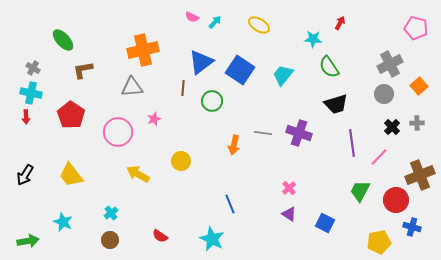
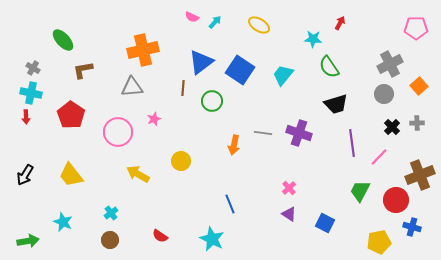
pink pentagon at (416, 28): rotated 15 degrees counterclockwise
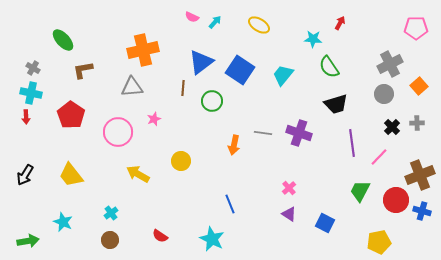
blue cross at (412, 227): moved 10 px right, 16 px up
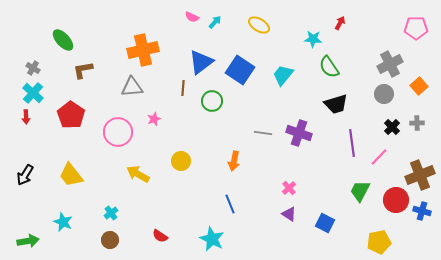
cyan cross at (31, 93): moved 2 px right; rotated 30 degrees clockwise
orange arrow at (234, 145): moved 16 px down
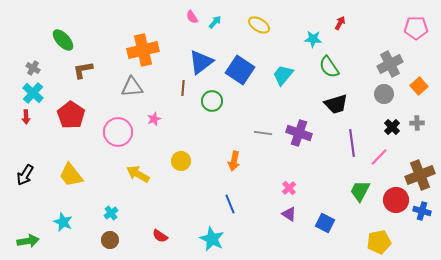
pink semicircle at (192, 17): rotated 32 degrees clockwise
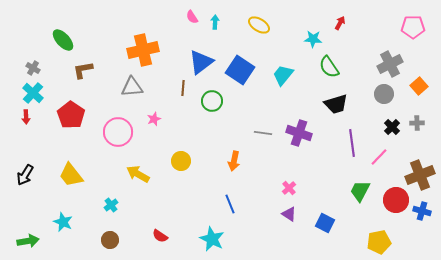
cyan arrow at (215, 22): rotated 40 degrees counterclockwise
pink pentagon at (416, 28): moved 3 px left, 1 px up
cyan cross at (111, 213): moved 8 px up
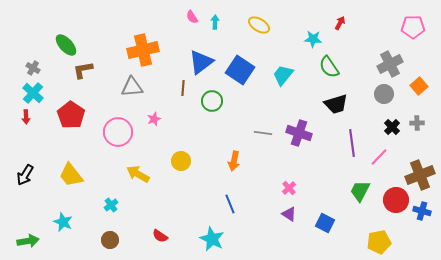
green ellipse at (63, 40): moved 3 px right, 5 px down
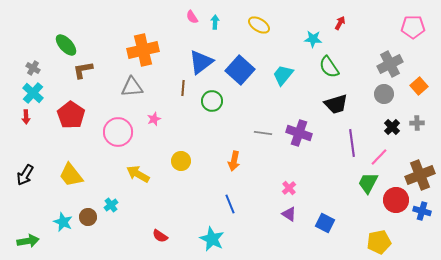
blue square at (240, 70): rotated 8 degrees clockwise
green trapezoid at (360, 191): moved 8 px right, 8 px up
brown circle at (110, 240): moved 22 px left, 23 px up
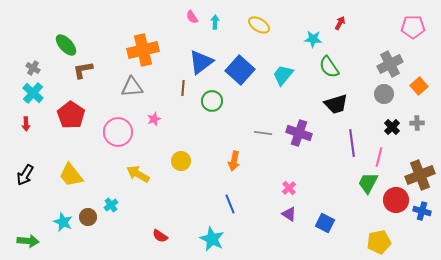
red arrow at (26, 117): moved 7 px down
pink line at (379, 157): rotated 30 degrees counterclockwise
green arrow at (28, 241): rotated 15 degrees clockwise
